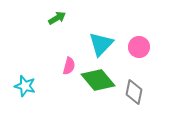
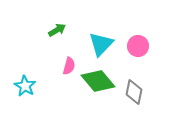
green arrow: moved 12 px down
pink circle: moved 1 px left, 1 px up
green diamond: moved 1 px down
cyan star: rotated 15 degrees clockwise
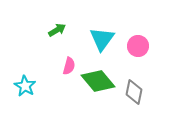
cyan triangle: moved 1 px right, 5 px up; rotated 8 degrees counterclockwise
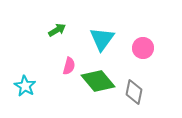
pink circle: moved 5 px right, 2 px down
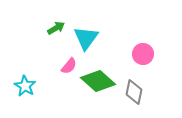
green arrow: moved 1 px left, 2 px up
cyan triangle: moved 16 px left, 1 px up
pink circle: moved 6 px down
pink semicircle: rotated 24 degrees clockwise
green diamond: rotated 8 degrees counterclockwise
